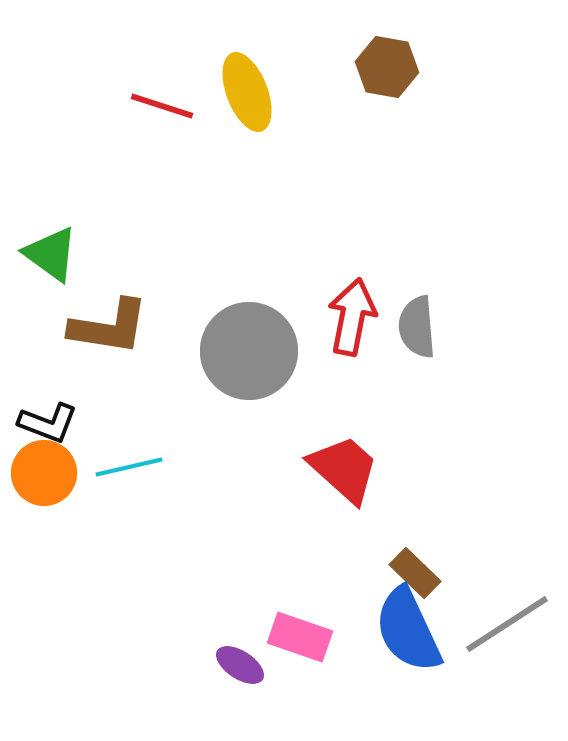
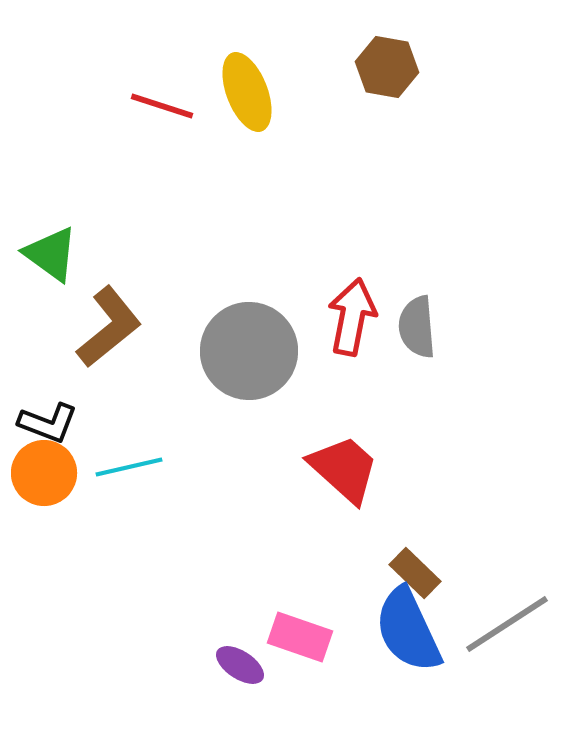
brown L-shape: rotated 48 degrees counterclockwise
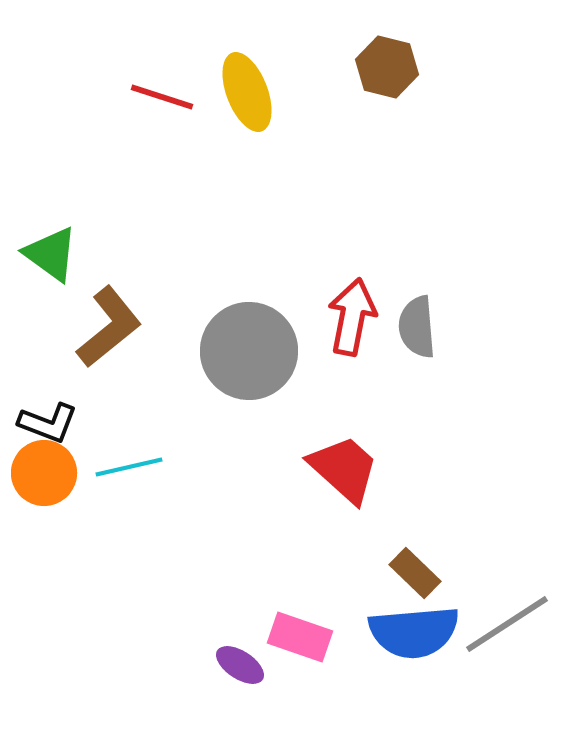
brown hexagon: rotated 4 degrees clockwise
red line: moved 9 px up
blue semicircle: moved 6 px right, 2 px down; rotated 70 degrees counterclockwise
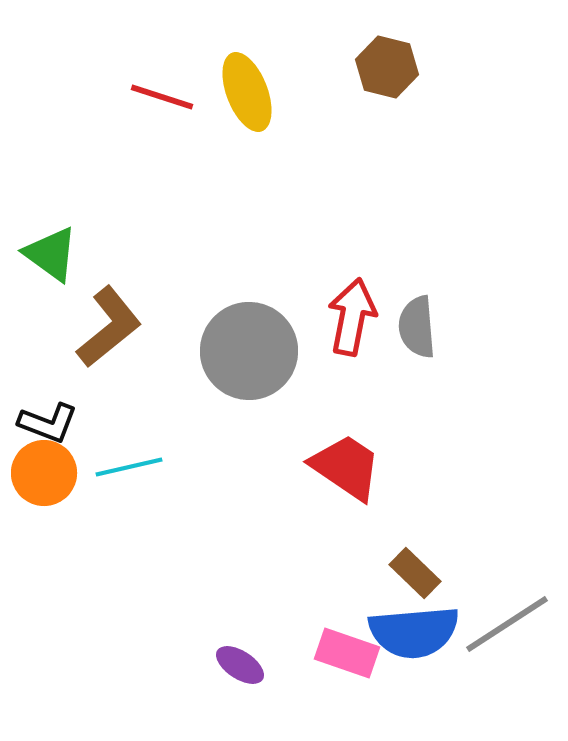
red trapezoid: moved 2 px right, 2 px up; rotated 8 degrees counterclockwise
pink rectangle: moved 47 px right, 16 px down
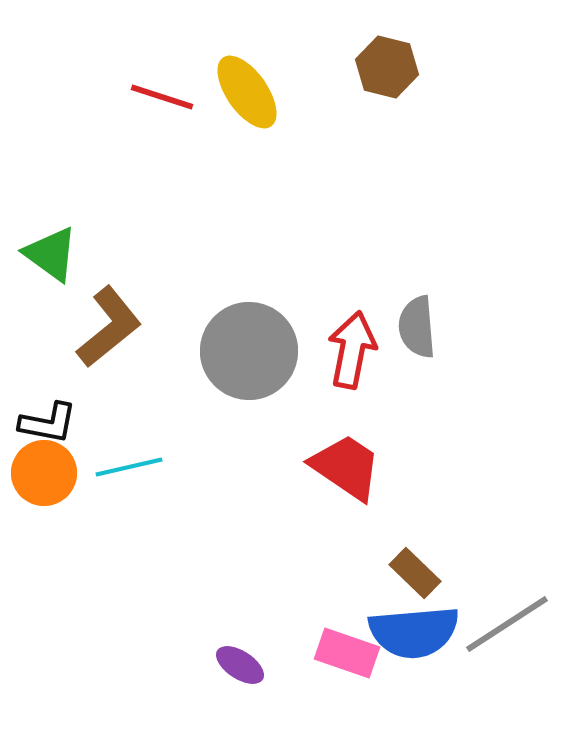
yellow ellipse: rotated 14 degrees counterclockwise
red arrow: moved 33 px down
black L-shape: rotated 10 degrees counterclockwise
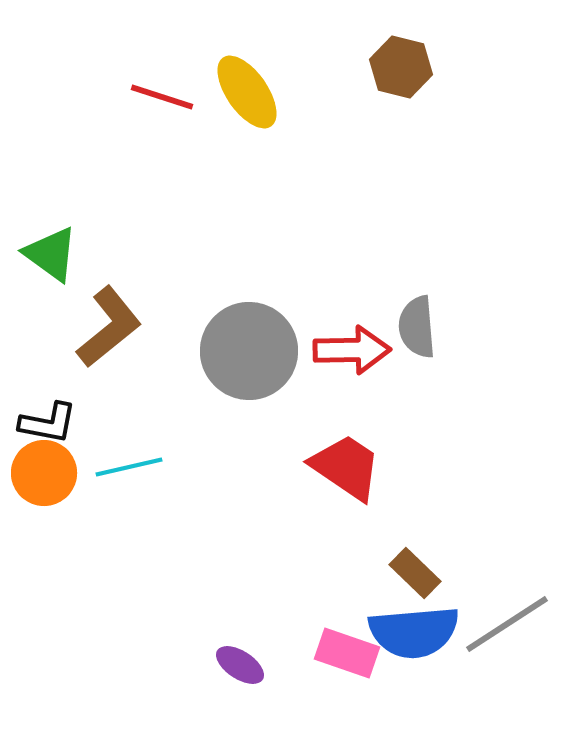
brown hexagon: moved 14 px right
red arrow: rotated 78 degrees clockwise
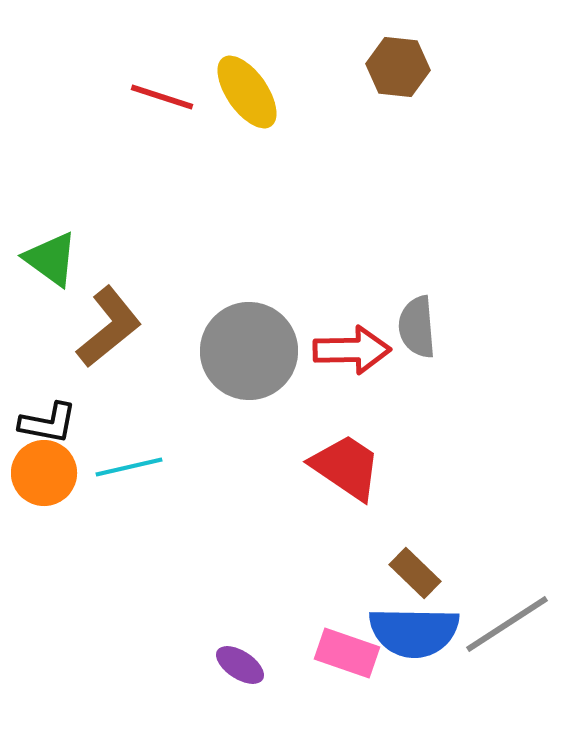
brown hexagon: moved 3 px left; rotated 8 degrees counterclockwise
green triangle: moved 5 px down
blue semicircle: rotated 6 degrees clockwise
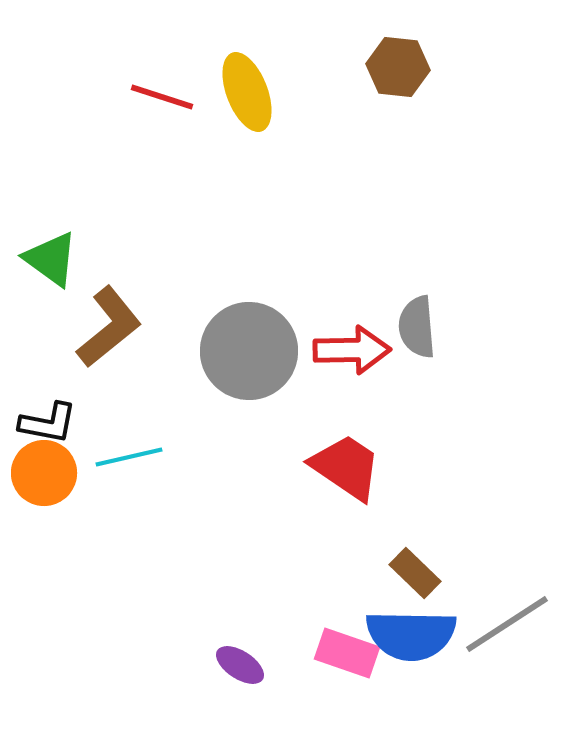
yellow ellipse: rotated 14 degrees clockwise
cyan line: moved 10 px up
blue semicircle: moved 3 px left, 3 px down
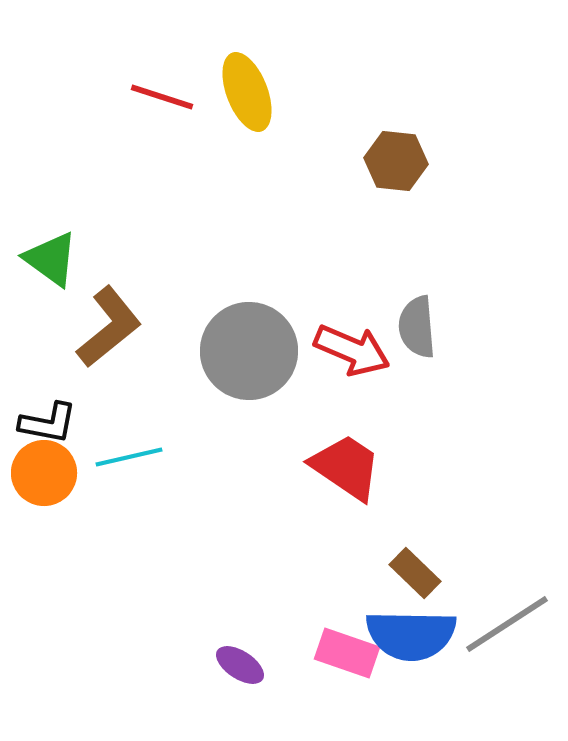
brown hexagon: moved 2 px left, 94 px down
red arrow: rotated 24 degrees clockwise
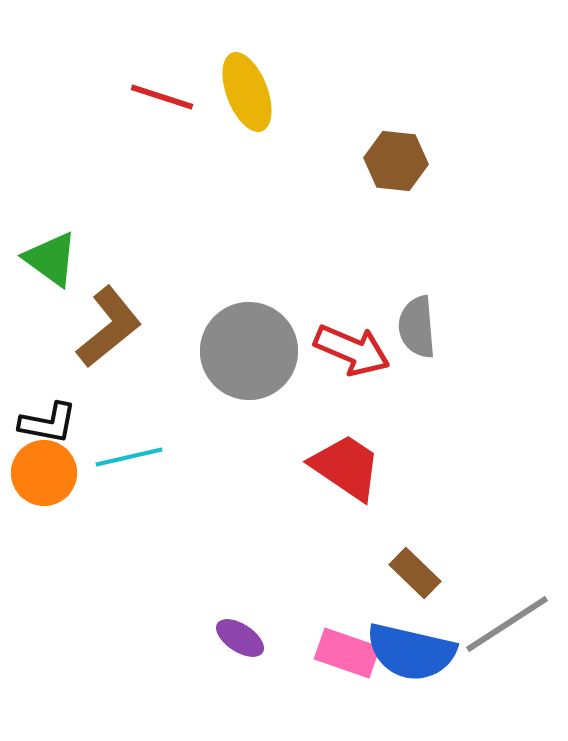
blue semicircle: moved 17 px down; rotated 12 degrees clockwise
purple ellipse: moved 27 px up
